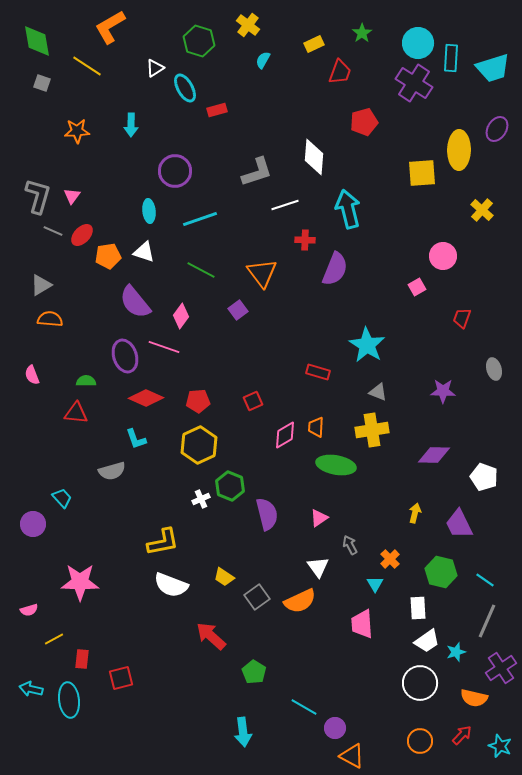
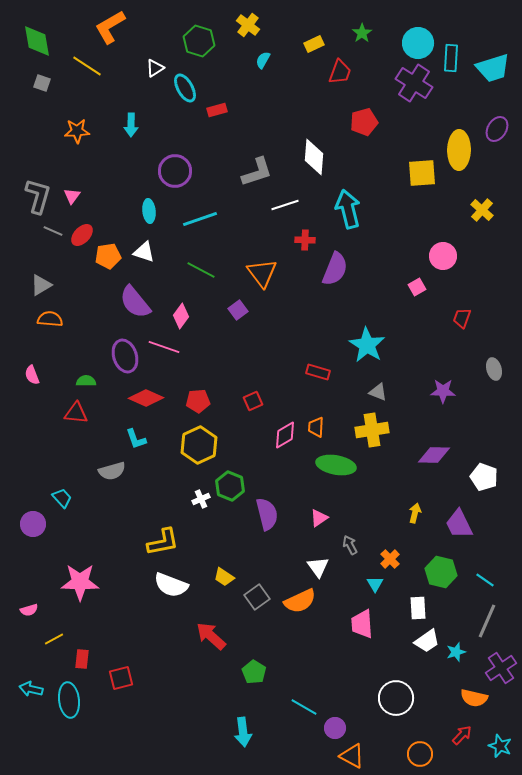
white circle at (420, 683): moved 24 px left, 15 px down
orange circle at (420, 741): moved 13 px down
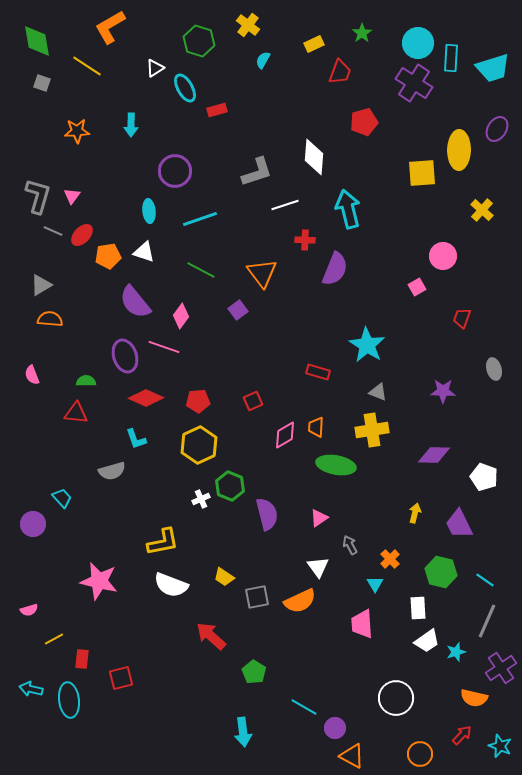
pink star at (80, 582): moved 19 px right, 1 px up; rotated 12 degrees clockwise
gray square at (257, 597): rotated 25 degrees clockwise
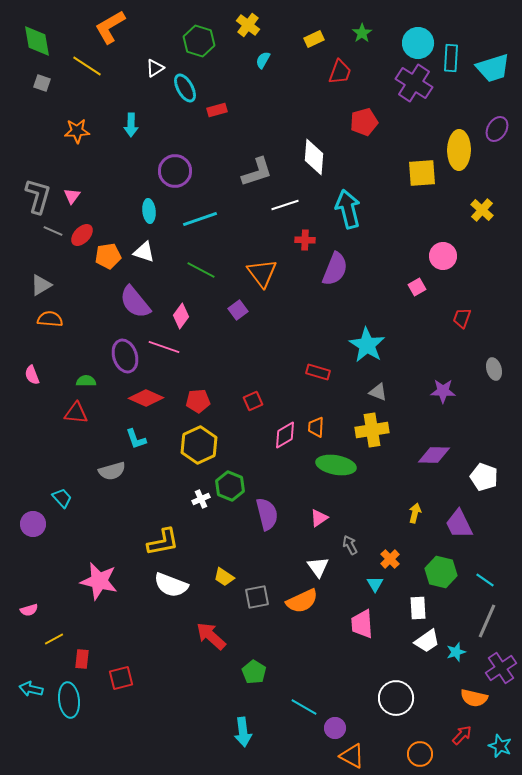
yellow rectangle at (314, 44): moved 5 px up
orange semicircle at (300, 601): moved 2 px right
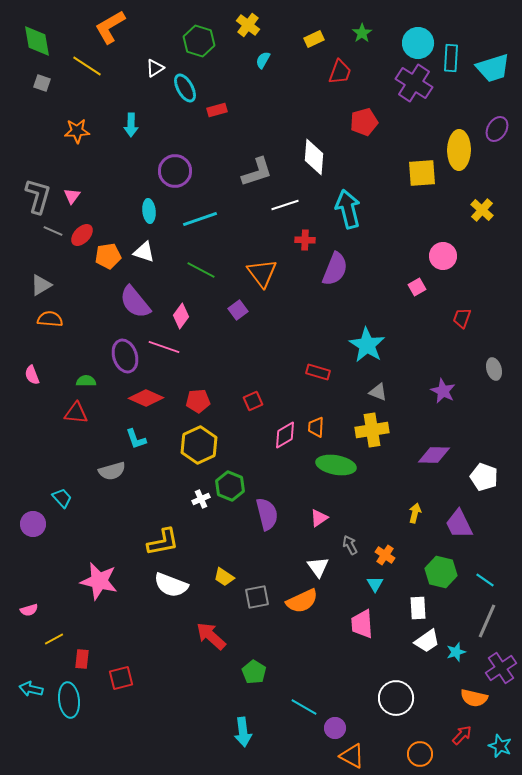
purple star at (443, 391): rotated 25 degrees clockwise
orange cross at (390, 559): moved 5 px left, 4 px up; rotated 12 degrees counterclockwise
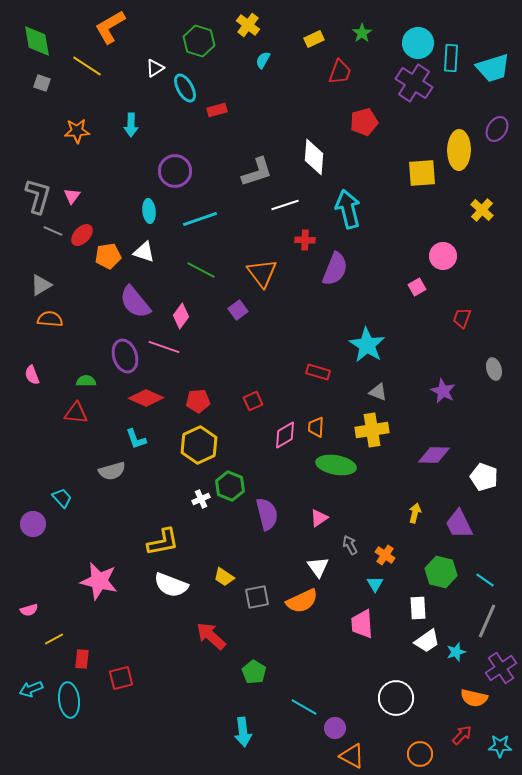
cyan arrow at (31, 689): rotated 35 degrees counterclockwise
cyan star at (500, 746): rotated 20 degrees counterclockwise
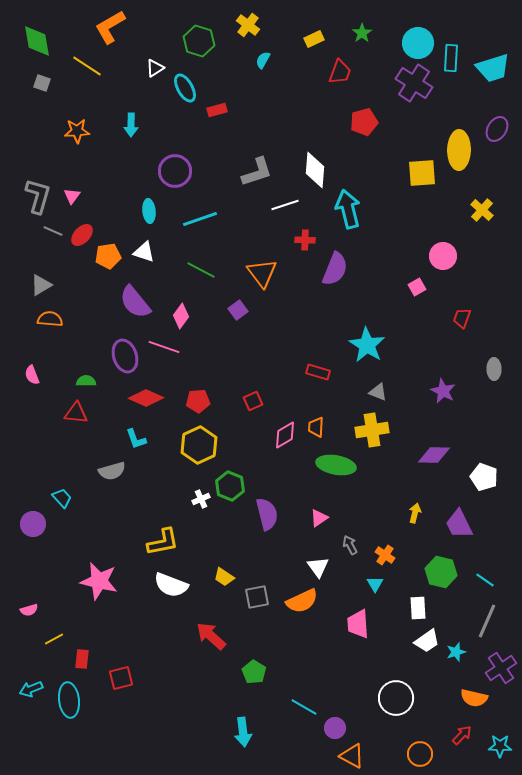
white diamond at (314, 157): moved 1 px right, 13 px down
gray ellipse at (494, 369): rotated 15 degrees clockwise
pink trapezoid at (362, 624): moved 4 px left
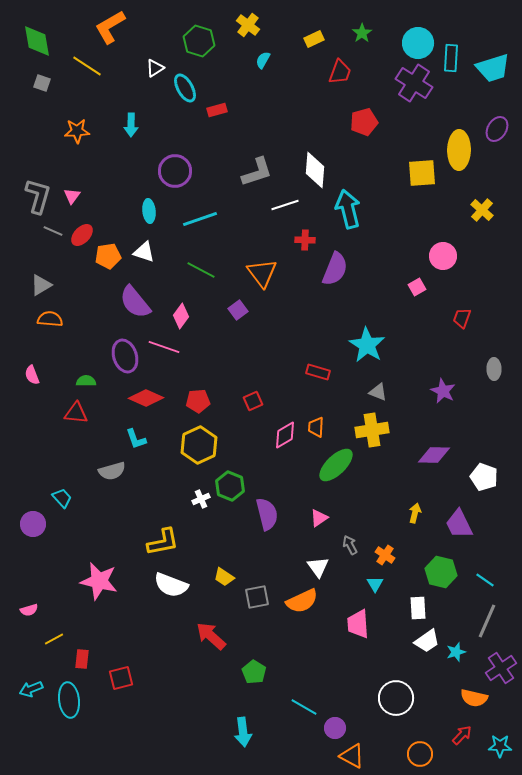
green ellipse at (336, 465): rotated 54 degrees counterclockwise
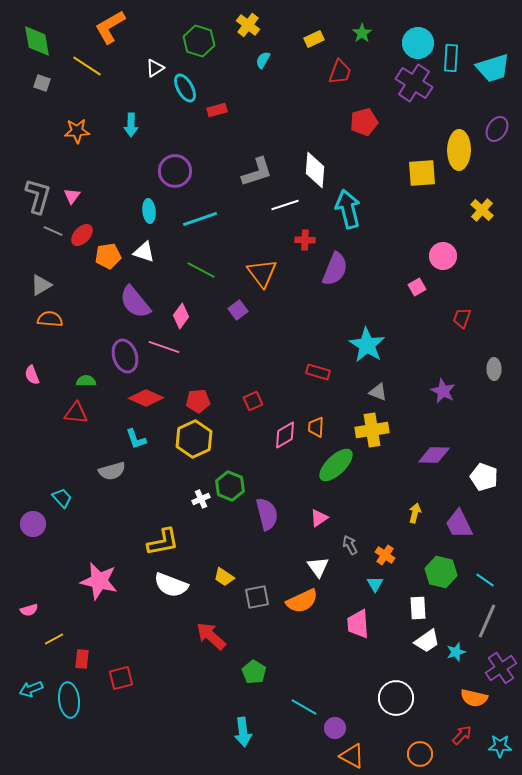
yellow hexagon at (199, 445): moved 5 px left, 6 px up
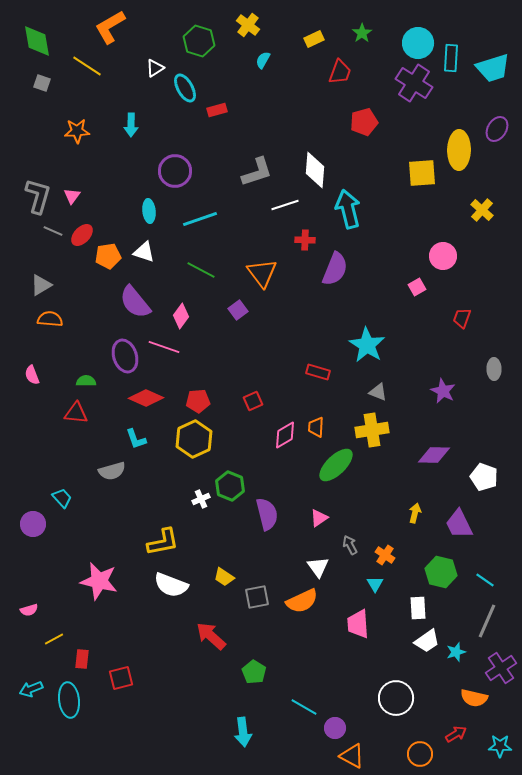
red arrow at (462, 735): moved 6 px left, 1 px up; rotated 15 degrees clockwise
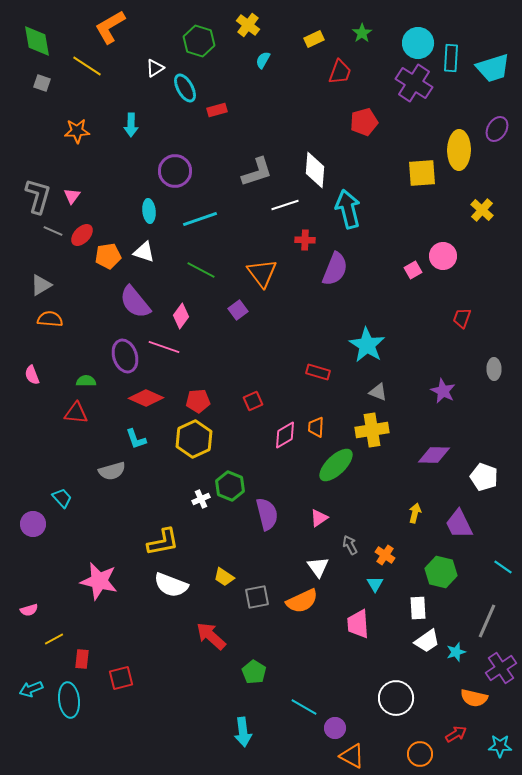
pink square at (417, 287): moved 4 px left, 17 px up
cyan line at (485, 580): moved 18 px right, 13 px up
